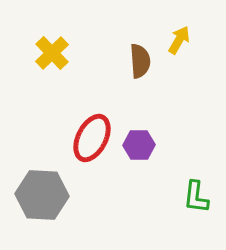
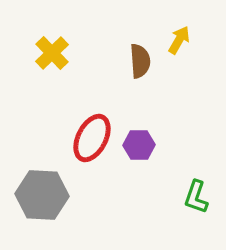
green L-shape: rotated 12 degrees clockwise
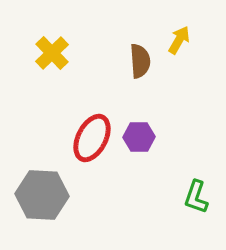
purple hexagon: moved 8 px up
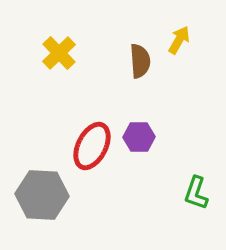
yellow cross: moved 7 px right
red ellipse: moved 8 px down
green L-shape: moved 4 px up
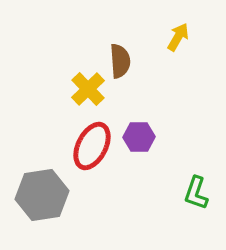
yellow arrow: moved 1 px left, 3 px up
yellow cross: moved 29 px right, 36 px down
brown semicircle: moved 20 px left
gray hexagon: rotated 12 degrees counterclockwise
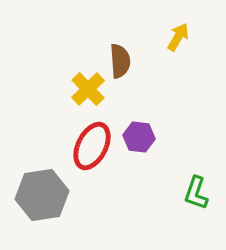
purple hexagon: rotated 8 degrees clockwise
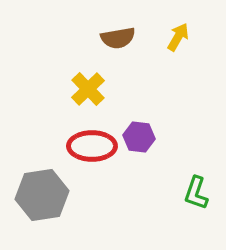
brown semicircle: moved 2 px left, 23 px up; rotated 84 degrees clockwise
red ellipse: rotated 63 degrees clockwise
